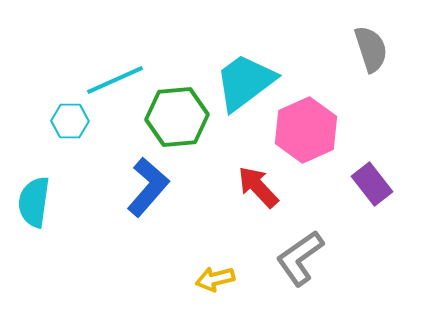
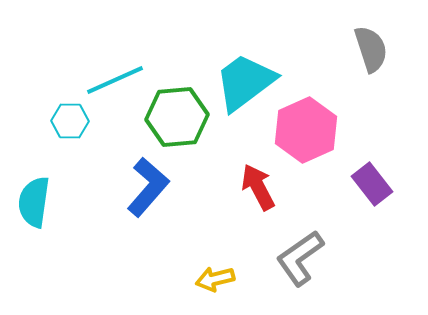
red arrow: rotated 15 degrees clockwise
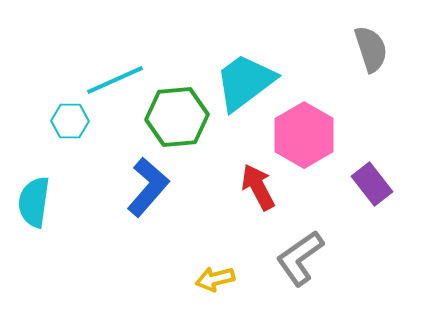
pink hexagon: moved 2 px left, 5 px down; rotated 6 degrees counterclockwise
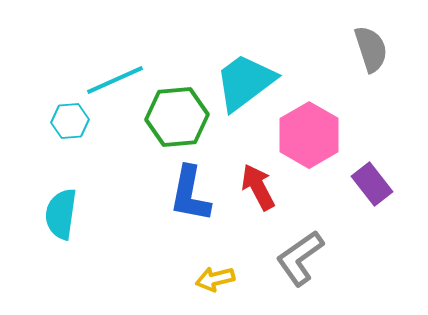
cyan hexagon: rotated 6 degrees counterclockwise
pink hexagon: moved 5 px right
blue L-shape: moved 42 px right, 7 px down; rotated 150 degrees clockwise
cyan semicircle: moved 27 px right, 12 px down
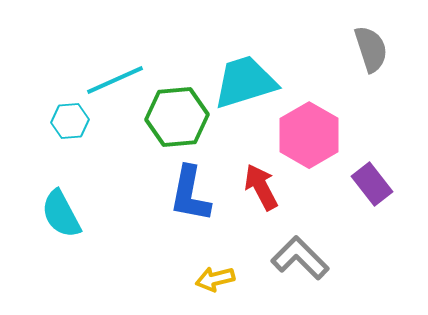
cyan trapezoid: rotated 20 degrees clockwise
red arrow: moved 3 px right
cyan semicircle: rotated 36 degrees counterclockwise
gray L-shape: rotated 80 degrees clockwise
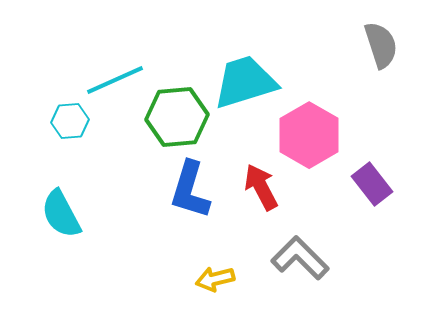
gray semicircle: moved 10 px right, 4 px up
blue L-shape: moved 4 px up; rotated 6 degrees clockwise
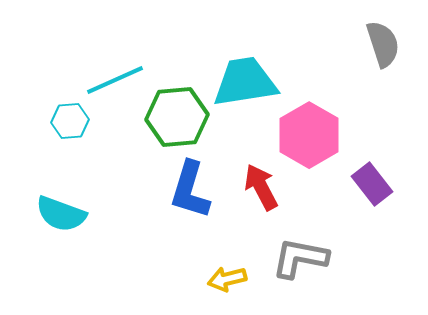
gray semicircle: moved 2 px right, 1 px up
cyan trapezoid: rotated 8 degrees clockwise
cyan semicircle: rotated 42 degrees counterclockwise
gray L-shape: rotated 34 degrees counterclockwise
yellow arrow: moved 12 px right
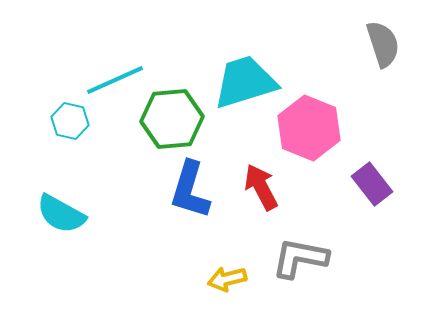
cyan trapezoid: rotated 8 degrees counterclockwise
green hexagon: moved 5 px left, 2 px down
cyan hexagon: rotated 18 degrees clockwise
pink hexagon: moved 7 px up; rotated 8 degrees counterclockwise
cyan semicircle: rotated 9 degrees clockwise
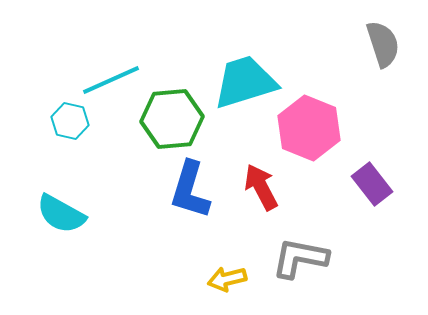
cyan line: moved 4 px left
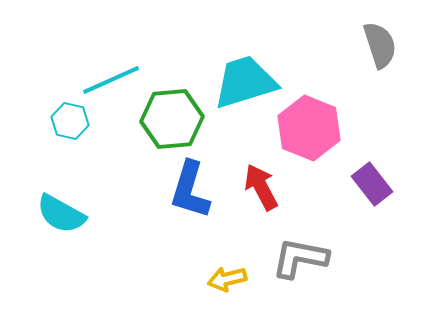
gray semicircle: moved 3 px left, 1 px down
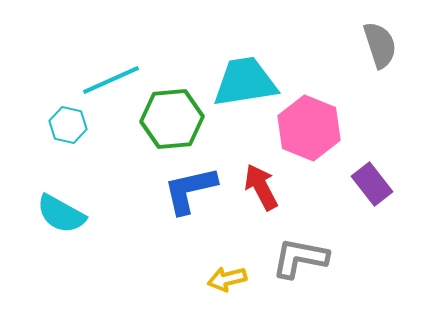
cyan trapezoid: rotated 8 degrees clockwise
cyan hexagon: moved 2 px left, 4 px down
blue L-shape: rotated 60 degrees clockwise
